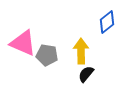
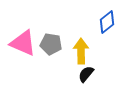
gray pentagon: moved 4 px right, 11 px up
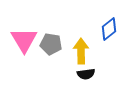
blue diamond: moved 2 px right, 7 px down
pink triangle: moved 1 px right, 3 px up; rotated 36 degrees clockwise
black semicircle: rotated 138 degrees counterclockwise
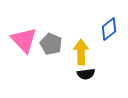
pink triangle: rotated 12 degrees counterclockwise
gray pentagon: rotated 15 degrees clockwise
yellow arrow: moved 1 px down
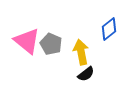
pink triangle: moved 3 px right, 1 px down; rotated 8 degrees counterclockwise
yellow arrow: rotated 10 degrees counterclockwise
black semicircle: rotated 30 degrees counterclockwise
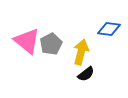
blue diamond: rotated 45 degrees clockwise
gray pentagon: rotated 20 degrees clockwise
yellow arrow: rotated 25 degrees clockwise
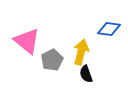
gray pentagon: moved 1 px right, 16 px down
black semicircle: rotated 108 degrees clockwise
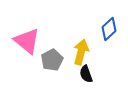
blue diamond: rotated 50 degrees counterclockwise
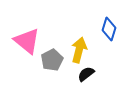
blue diamond: rotated 30 degrees counterclockwise
yellow arrow: moved 2 px left, 2 px up
black semicircle: rotated 72 degrees clockwise
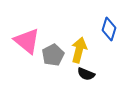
gray pentagon: moved 1 px right, 5 px up
black semicircle: rotated 120 degrees counterclockwise
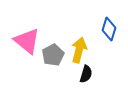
black semicircle: rotated 96 degrees counterclockwise
